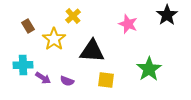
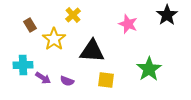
yellow cross: moved 1 px up
brown rectangle: moved 2 px right, 1 px up
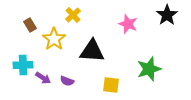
green star: rotated 15 degrees clockwise
yellow square: moved 5 px right, 5 px down
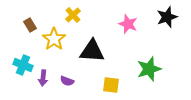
black star: moved 2 px down; rotated 15 degrees clockwise
cyan cross: rotated 24 degrees clockwise
purple arrow: rotated 63 degrees clockwise
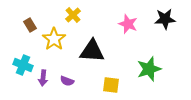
black star: moved 2 px left, 2 px down; rotated 15 degrees clockwise
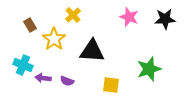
pink star: moved 1 px right, 7 px up
purple arrow: rotated 91 degrees clockwise
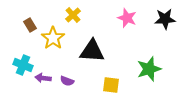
pink star: moved 2 px left, 1 px down
yellow star: moved 1 px left, 1 px up
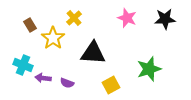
yellow cross: moved 1 px right, 3 px down
black triangle: moved 1 px right, 2 px down
purple semicircle: moved 2 px down
yellow square: rotated 36 degrees counterclockwise
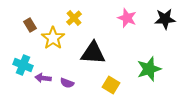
yellow square: rotated 30 degrees counterclockwise
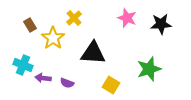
black star: moved 4 px left, 5 px down
